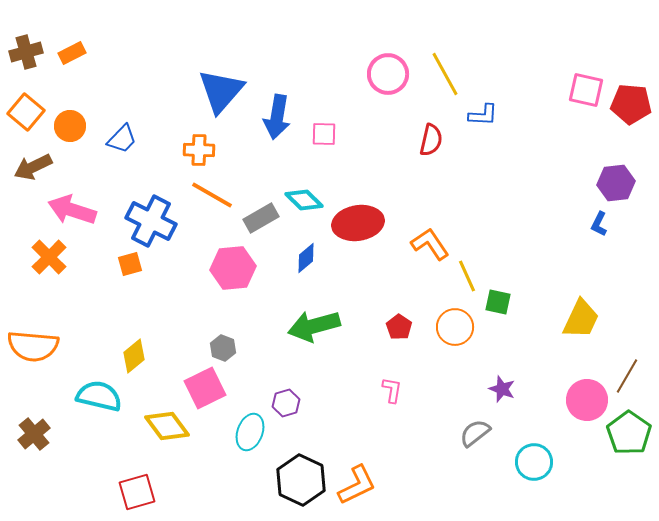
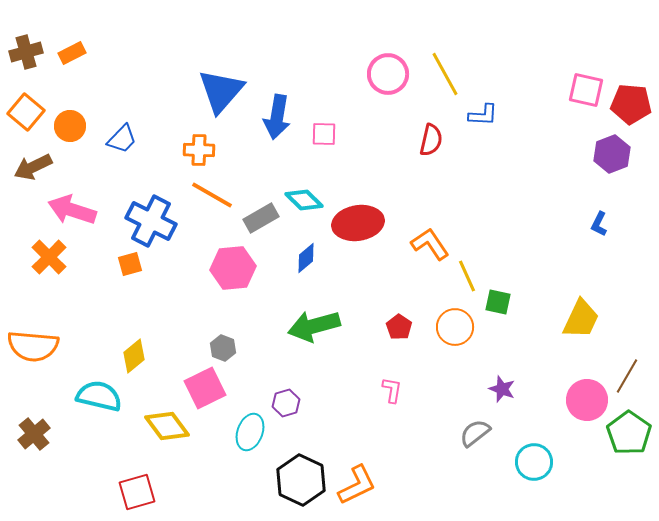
purple hexagon at (616, 183): moved 4 px left, 29 px up; rotated 15 degrees counterclockwise
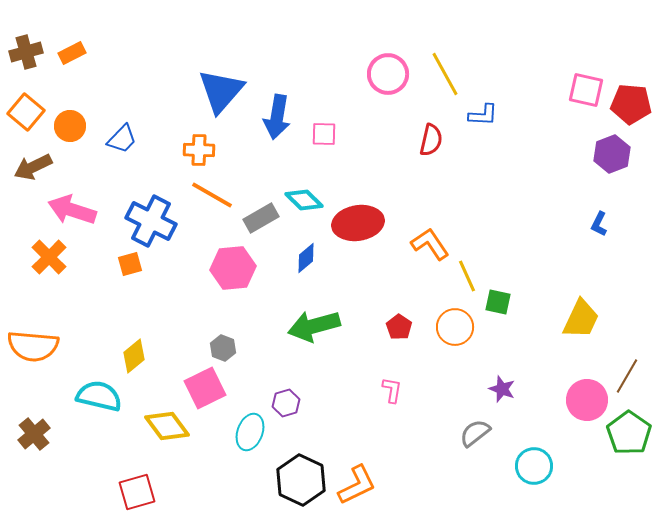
cyan circle at (534, 462): moved 4 px down
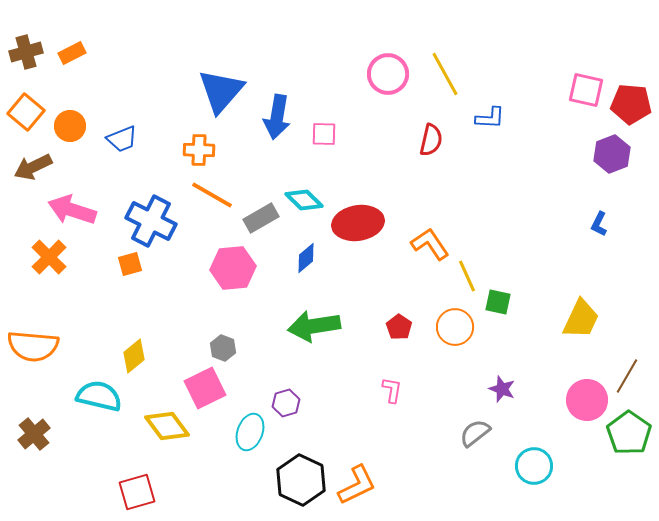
blue L-shape at (483, 115): moved 7 px right, 3 px down
blue trapezoid at (122, 139): rotated 24 degrees clockwise
green arrow at (314, 326): rotated 6 degrees clockwise
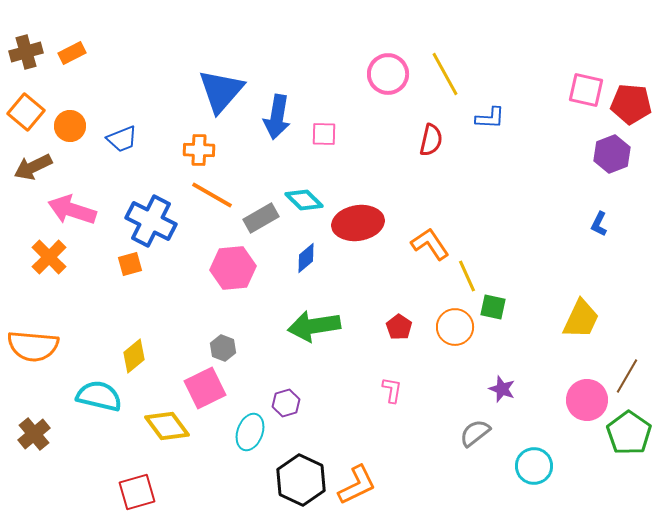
green square at (498, 302): moved 5 px left, 5 px down
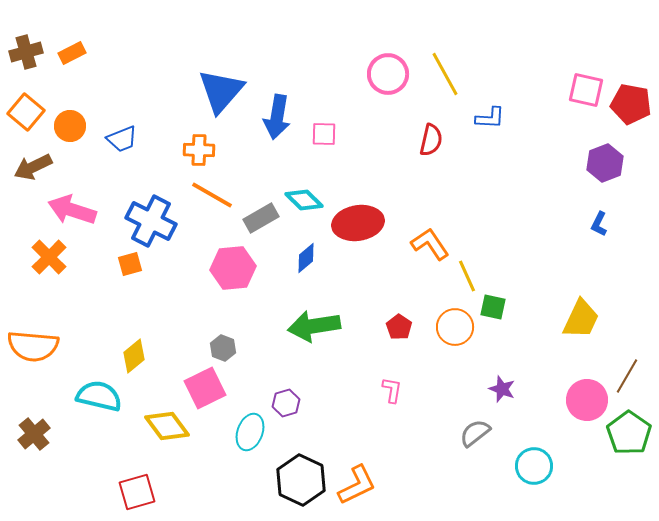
red pentagon at (631, 104): rotated 6 degrees clockwise
purple hexagon at (612, 154): moved 7 px left, 9 px down
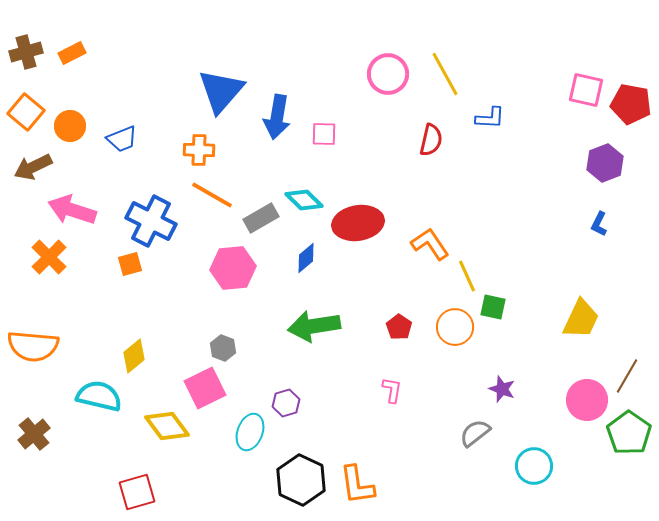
orange L-shape at (357, 485): rotated 108 degrees clockwise
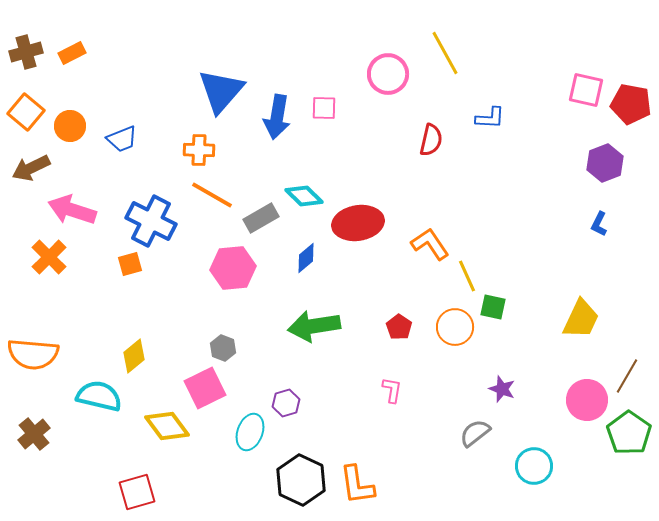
yellow line at (445, 74): moved 21 px up
pink square at (324, 134): moved 26 px up
brown arrow at (33, 167): moved 2 px left, 1 px down
cyan diamond at (304, 200): moved 4 px up
orange semicircle at (33, 346): moved 8 px down
